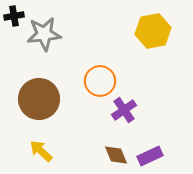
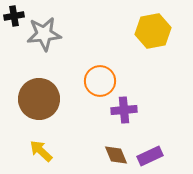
purple cross: rotated 30 degrees clockwise
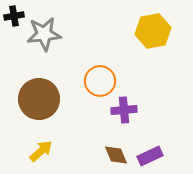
yellow arrow: rotated 95 degrees clockwise
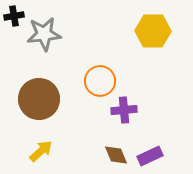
yellow hexagon: rotated 12 degrees clockwise
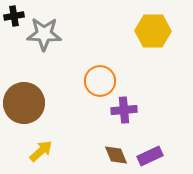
gray star: rotated 8 degrees clockwise
brown circle: moved 15 px left, 4 px down
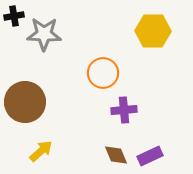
orange circle: moved 3 px right, 8 px up
brown circle: moved 1 px right, 1 px up
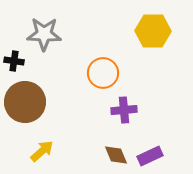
black cross: moved 45 px down; rotated 18 degrees clockwise
yellow arrow: moved 1 px right
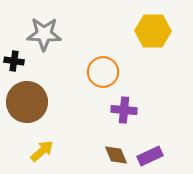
orange circle: moved 1 px up
brown circle: moved 2 px right
purple cross: rotated 10 degrees clockwise
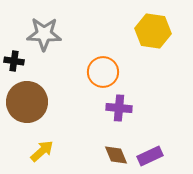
yellow hexagon: rotated 8 degrees clockwise
purple cross: moved 5 px left, 2 px up
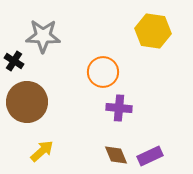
gray star: moved 1 px left, 2 px down
black cross: rotated 24 degrees clockwise
